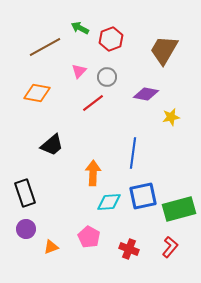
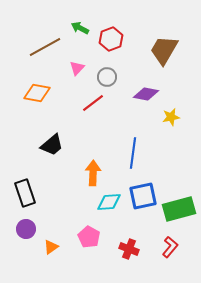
pink triangle: moved 2 px left, 3 px up
orange triangle: rotated 14 degrees counterclockwise
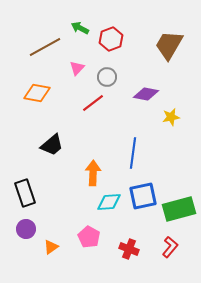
brown trapezoid: moved 5 px right, 5 px up
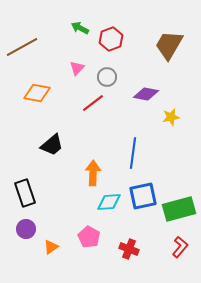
brown line: moved 23 px left
red L-shape: moved 10 px right
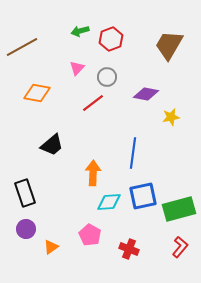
green arrow: moved 3 px down; rotated 42 degrees counterclockwise
pink pentagon: moved 1 px right, 2 px up
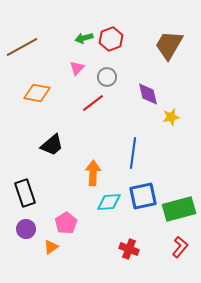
green arrow: moved 4 px right, 7 px down
purple diamond: moved 2 px right; rotated 65 degrees clockwise
pink pentagon: moved 24 px left, 12 px up; rotated 10 degrees clockwise
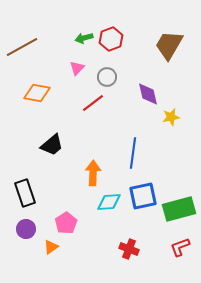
red L-shape: rotated 150 degrees counterclockwise
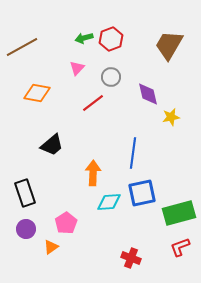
gray circle: moved 4 px right
blue square: moved 1 px left, 3 px up
green rectangle: moved 4 px down
red cross: moved 2 px right, 9 px down
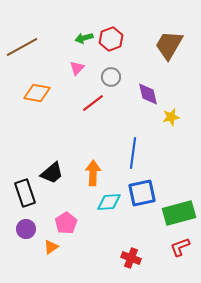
black trapezoid: moved 28 px down
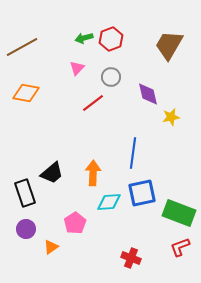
orange diamond: moved 11 px left
green rectangle: rotated 36 degrees clockwise
pink pentagon: moved 9 px right
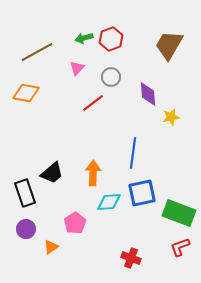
brown line: moved 15 px right, 5 px down
purple diamond: rotated 10 degrees clockwise
